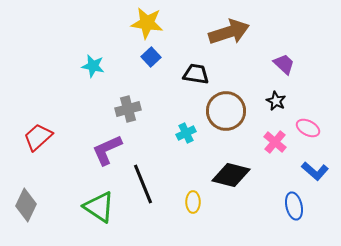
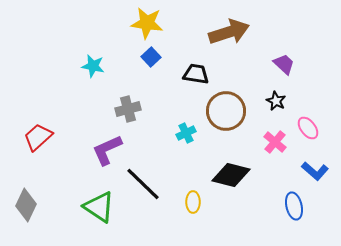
pink ellipse: rotated 25 degrees clockwise
black line: rotated 24 degrees counterclockwise
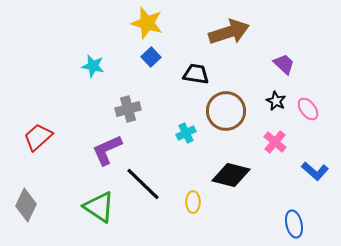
yellow star: rotated 8 degrees clockwise
pink ellipse: moved 19 px up
blue ellipse: moved 18 px down
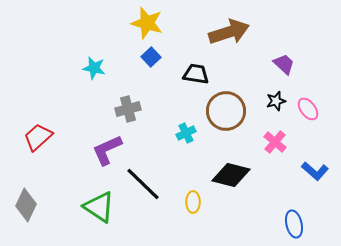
cyan star: moved 1 px right, 2 px down
black star: rotated 30 degrees clockwise
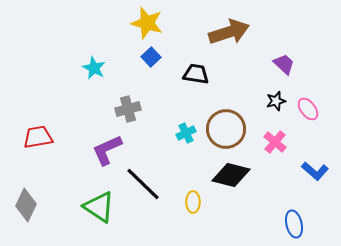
cyan star: rotated 15 degrees clockwise
brown circle: moved 18 px down
red trapezoid: rotated 32 degrees clockwise
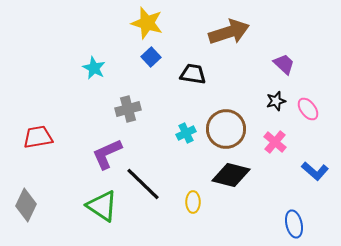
black trapezoid: moved 3 px left
purple L-shape: moved 4 px down
green triangle: moved 3 px right, 1 px up
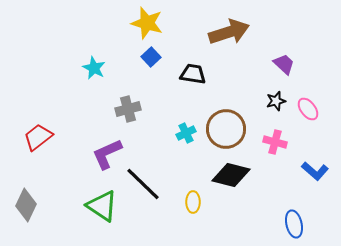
red trapezoid: rotated 28 degrees counterclockwise
pink cross: rotated 25 degrees counterclockwise
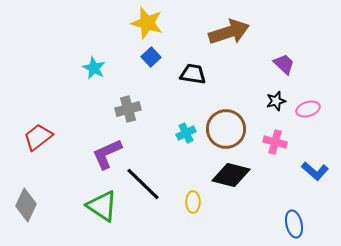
pink ellipse: rotated 70 degrees counterclockwise
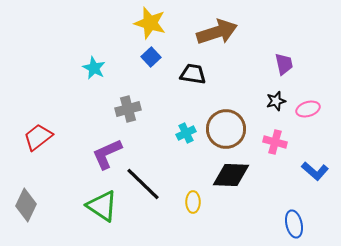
yellow star: moved 3 px right
brown arrow: moved 12 px left
purple trapezoid: rotated 35 degrees clockwise
black diamond: rotated 12 degrees counterclockwise
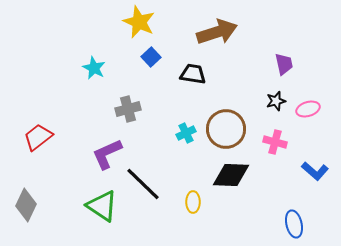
yellow star: moved 11 px left, 1 px up; rotated 8 degrees clockwise
